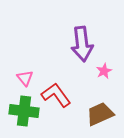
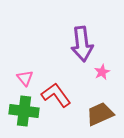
pink star: moved 2 px left, 1 px down
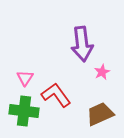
pink triangle: rotated 12 degrees clockwise
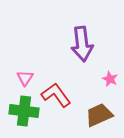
pink star: moved 8 px right, 7 px down; rotated 21 degrees counterclockwise
brown trapezoid: moved 1 px left, 1 px down
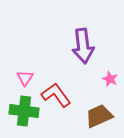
purple arrow: moved 1 px right, 2 px down
brown trapezoid: moved 1 px down
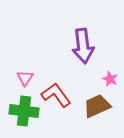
brown trapezoid: moved 2 px left, 10 px up
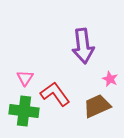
red L-shape: moved 1 px left, 1 px up
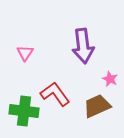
pink triangle: moved 25 px up
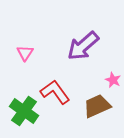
purple arrow: rotated 56 degrees clockwise
pink star: moved 3 px right, 1 px down
red L-shape: moved 2 px up
green cross: rotated 28 degrees clockwise
